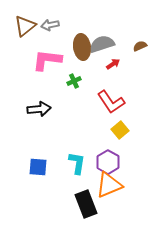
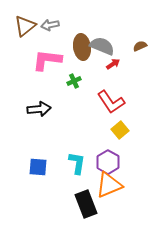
gray semicircle: moved 2 px down; rotated 40 degrees clockwise
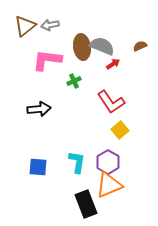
cyan L-shape: moved 1 px up
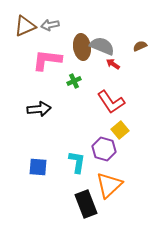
brown triangle: rotated 15 degrees clockwise
red arrow: rotated 112 degrees counterclockwise
purple hexagon: moved 4 px left, 13 px up; rotated 15 degrees counterclockwise
orange triangle: rotated 20 degrees counterclockwise
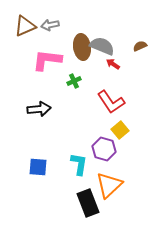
cyan L-shape: moved 2 px right, 2 px down
black rectangle: moved 2 px right, 1 px up
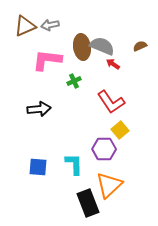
purple hexagon: rotated 15 degrees counterclockwise
cyan L-shape: moved 5 px left; rotated 10 degrees counterclockwise
